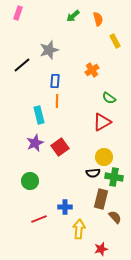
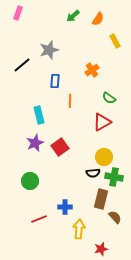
orange semicircle: rotated 48 degrees clockwise
orange line: moved 13 px right
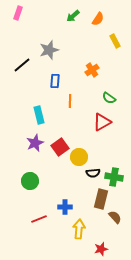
yellow circle: moved 25 px left
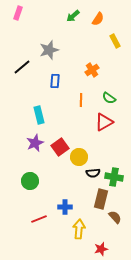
black line: moved 2 px down
orange line: moved 11 px right, 1 px up
red triangle: moved 2 px right
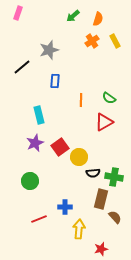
orange semicircle: rotated 16 degrees counterclockwise
orange cross: moved 29 px up
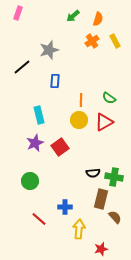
yellow circle: moved 37 px up
red line: rotated 63 degrees clockwise
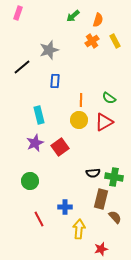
orange semicircle: moved 1 px down
red line: rotated 21 degrees clockwise
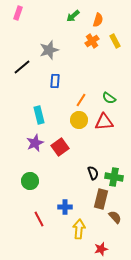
orange line: rotated 32 degrees clockwise
red triangle: rotated 24 degrees clockwise
black semicircle: rotated 104 degrees counterclockwise
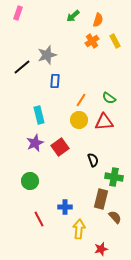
gray star: moved 2 px left, 5 px down
black semicircle: moved 13 px up
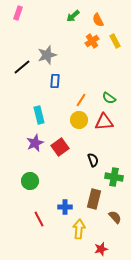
orange semicircle: rotated 136 degrees clockwise
brown rectangle: moved 7 px left
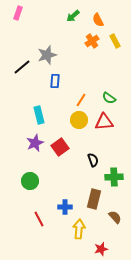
green cross: rotated 12 degrees counterclockwise
